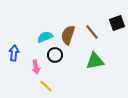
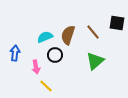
black square: rotated 28 degrees clockwise
brown line: moved 1 px right
blue arrow: moved 1 px right
green triangle: rotated 30 degrees counterclockwise
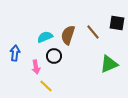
black circle: moved 1 px left, 1 px down
green triangle: moved 14 px right, 3 px down; rotated 18 degrees clockwise
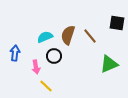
brown line: moved 3 px left, 4 px down
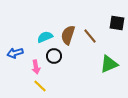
blue arrow: rotated 112 degrees counterclockwise
yellow line: moved 6 px left
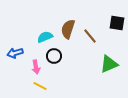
brown semicircle: moved 6 px up
yellow line: rotated 16 degrees counterclockwise
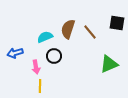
brown line: moved 4 px up
yellow line: rotated 64 degrees clockwise
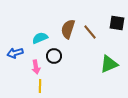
cyan semicircle: moved 5 px left, 1 px down
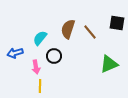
cyan semicircle: rotated 28 degrees counterclockwise
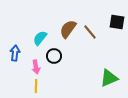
black square: moved 1 px up
brown semicircle: rotated 18 degrees clockwise
blue arrow: rotated 112 degrees clockwise
green triangle: moved 14 px down
yellow line: moved 4 px left
